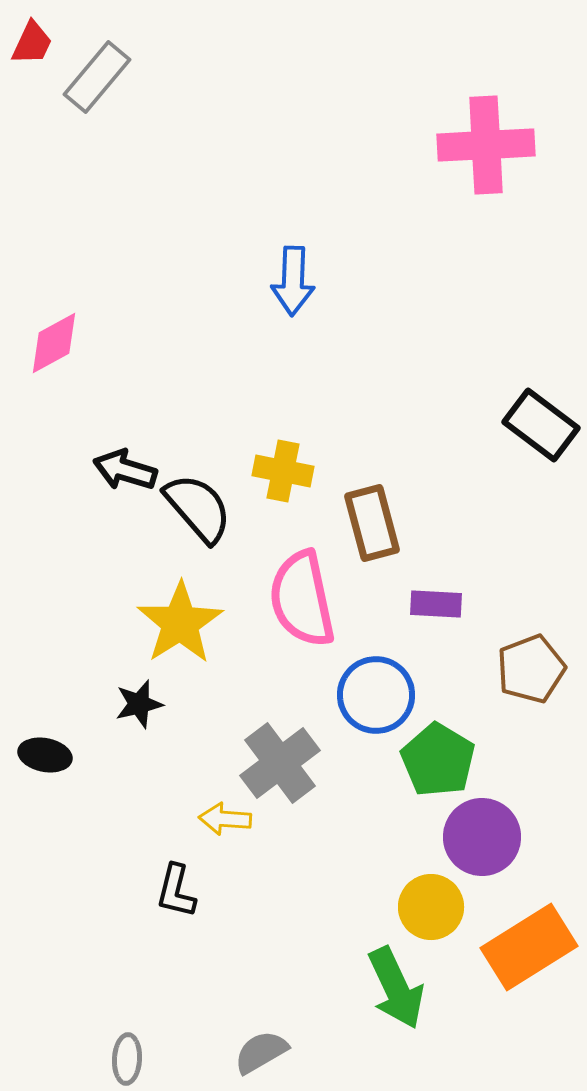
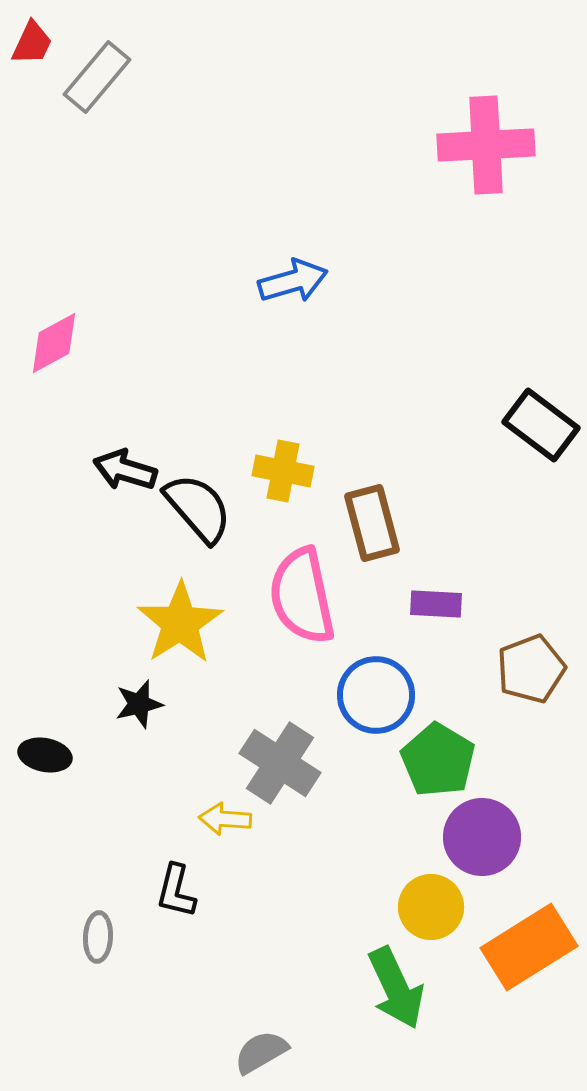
blue arrow: rotated 108 degrees counterclockwise
pink semicircle: moved 3 px up
gray cross: rotated 20 degrees counterclockwise
gray ellipse: moved 29 px left, 122 px up
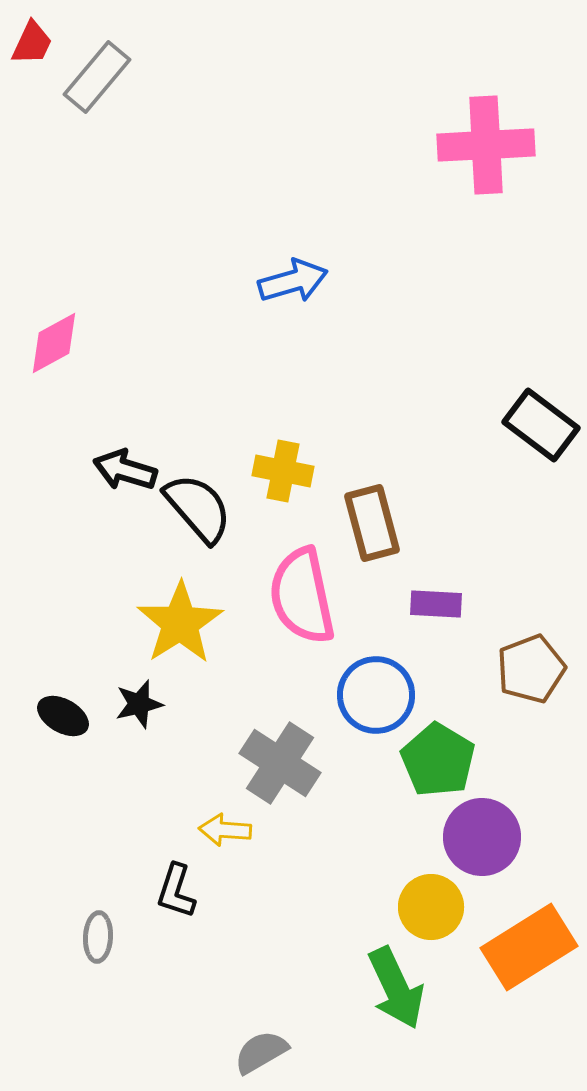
black ellipse: moved 18 px right, 39 px up; rotated 18 degrees clockwise
yellow arrow: moved 11 px down
black L-shape: rotated 4 degrees clockwise
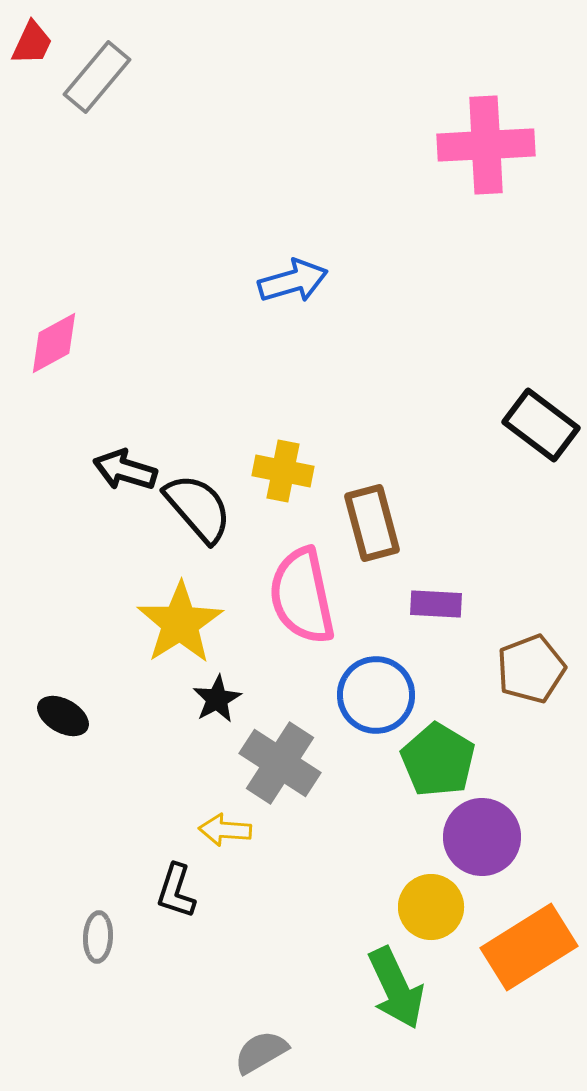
black star: moved 78 px right, 5 px up; rotated 15 degrees counterclockwise
